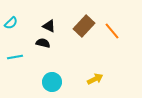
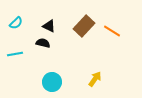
cyan semicircle: moved 5 px right
orange line: rotated 18 degrees counterclockwise
cyan line: moved 3 px up
yellow arrow: rotated 28 degrees counterclockwise
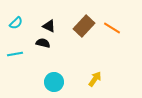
orange line: moved 3 px up
cyan circle: moved 2 px right
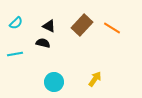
brown rectangle: moved 2 px left, 1 px up
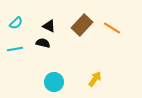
cyan line: moved 5 px up
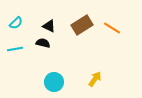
brown rectangle: rotated 15 degrees clockwise
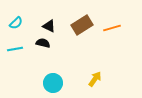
orange line: rotated 48 degrees counterclockwise
cyan circle: moved 1 px left, 1 px down
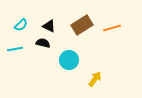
cyan semicircle: moved 5 px right, 2 px down
cyan circle: moved 16 px right, 23 px up
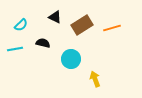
black triangle: moved 6 px right, 9 px up
cyan circle: moved 2 px right, 1 px up
yellow arrow: rotated 56 degrees counterclockwise
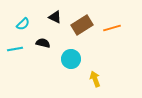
cyan semicircle: moved 2 px right, 1 px up
